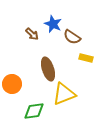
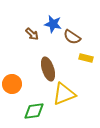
blue star: rotated 12 degrees counterclockwise
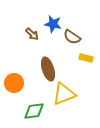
orange circle: moved 2 px right, 1 px up
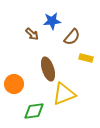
blue star: moved 1 px left, 3 px up; rotated 18 degrees counterclockwise
brown semicircle: rotated 84 degrees counterclockwise
orange circle: moved 1 px down
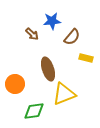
orange circle: moved 1 px right
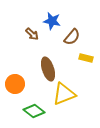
blue star: rotated 18 degrees clockwise
green diamond: rotated 45 degrees clockwise
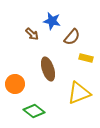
yellow triangle: moved 15 px right, 1 px up
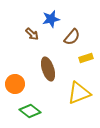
blue star: moved 1 px left, 2 px up; rotated 24 degrees counterclockwise
yellow rectangle: rotated 32 degrees counterclockwise
green diamond: moved 4 px left
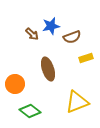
blue star: moved 7 px down
brown semicircle: rotated 30 degrees clockwise
yellow triangle: moved 2 px left, 9 px down
